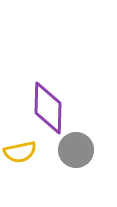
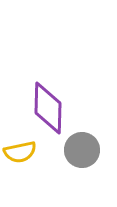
gray circle: moved 6 px right
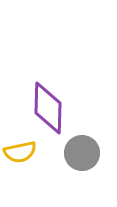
gray circle: moved 3 px down
